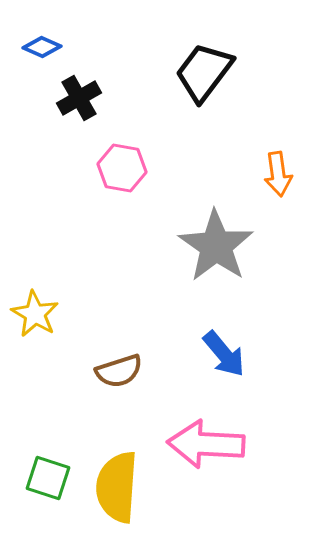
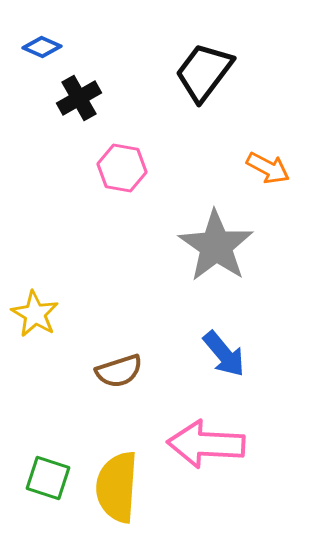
orange arrow: moved 10 px left, 6 px up; rotated 54 degrees counterclockwise
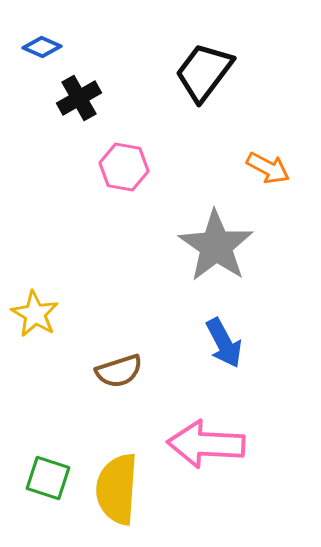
pink hexagon: moved 2 px right, 1 px up
blue arrow: moved 11 px up; rotated 12 degrees clockwise
yellow semicircle: moved 2 px down
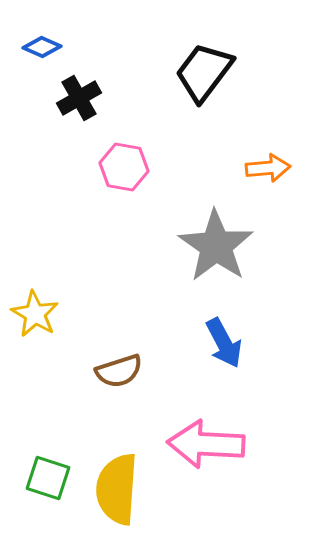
orange arrow: rotated 33 degrees counterclockwise
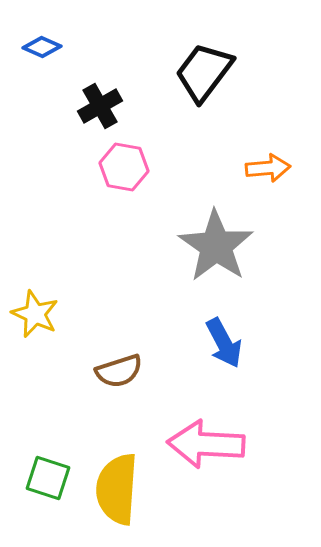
black cross: moved 21 px right, 8 px down
yellow star: rotated 6 degrees counterclockwise
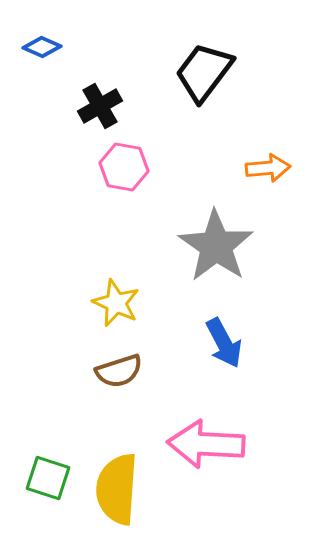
yellow star: moved 81 px right, 11 px up
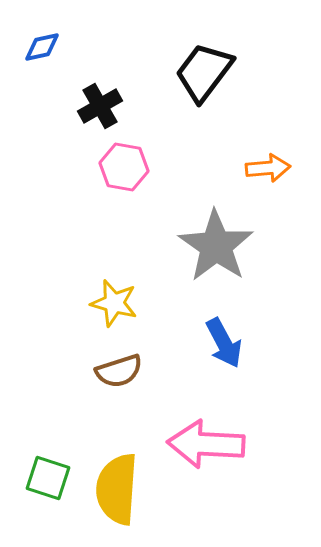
blue diamond: rotated 36 degrees counterclockwise
yellow star: moved 2 px left; rotated 9 degrees counterclockwise
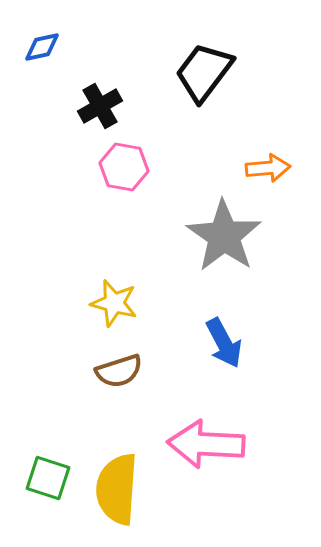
gray star: moved 8 px right, 10 px up
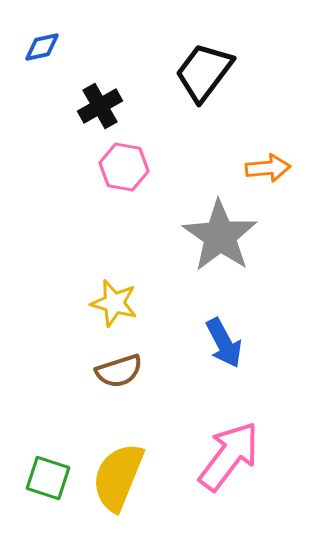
gray star: moved 4 px left
pink arrow: moved 23 px right, 12 px down; rotated 124 degrees clockwise
yellow semicircle: moved 1 px right, 12 px up; rotated 18 degrees clockwise
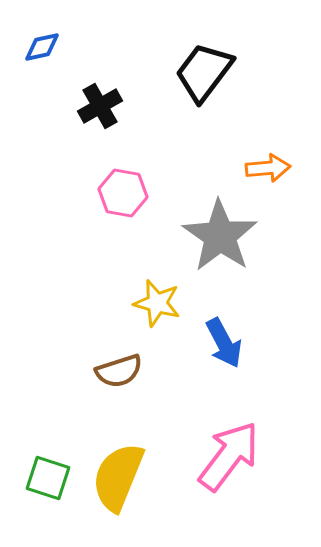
pink hexagon: moved 1 px left, 26 px down
yellow star: moved 43 px right
